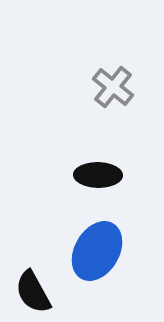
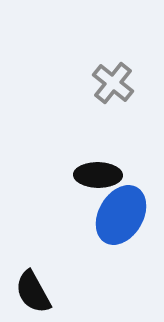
gray cross: moved 4 px up
blue ellipse: moved 24 px right, 36 px up
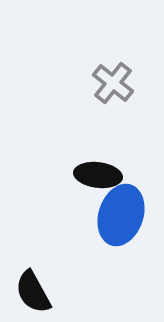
black ellipse: rotated 6 degrees clockwise
blue ellipse: rotated 12 degrees counterclockwise
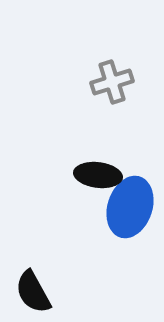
gray cross: moved 1 px left, 1 px up; rotated 33 degrees clockwise
blue ellipse: moved 9 px right, 8 px up
